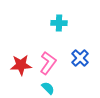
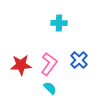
blue cross: moved 1 px left, 2 px down
pink L-shape: moved 1 px right, 1 px down
cyan semicircle: moved 2 px right
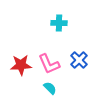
pink L-shape: rotated 120 degrees clockwise
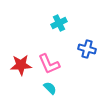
cyan cross: rotated 28 degrees counterclockwise
blue cross: moved 8 px right, 11 px up; rotated 30 degrees counterclockwise
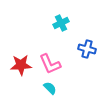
cyan cross: moved 2 px right
pink L-shape: moved 1 px right
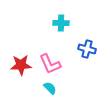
cyan cross: rotated 28 degrees clockwise
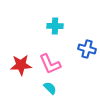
cyan cross: moved 6 px left, 3 px down
